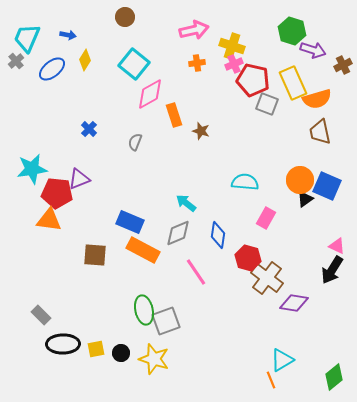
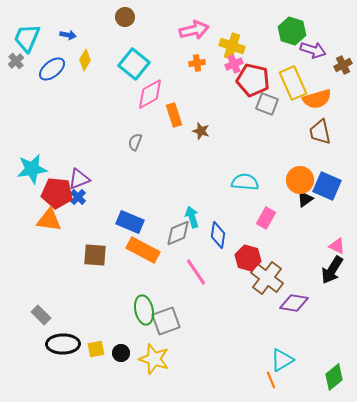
blue cross at (89, 129): moved 11 px left, 68 px down
cyan arrow at (186, 203): moved 6 px right, 14 px down; rotated 35 degrees clockwise
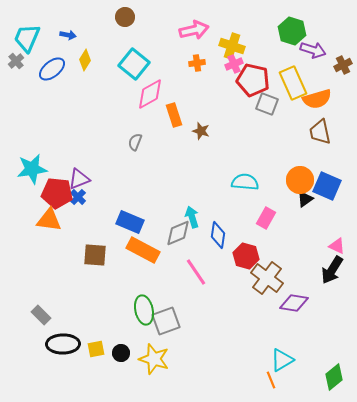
red hexagon at (248, 258): moved 2 px left, 2 px up
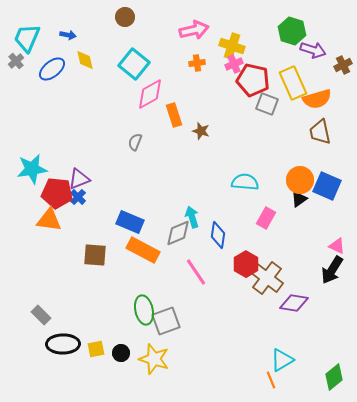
yellow diamond at (85, 60): rotated 45 degrees counterclockwise
black triangle at (305, 199): moved 6 px left
red hexagon at (246, 256): moved 8 px down; rotated 15 degrees clockwise
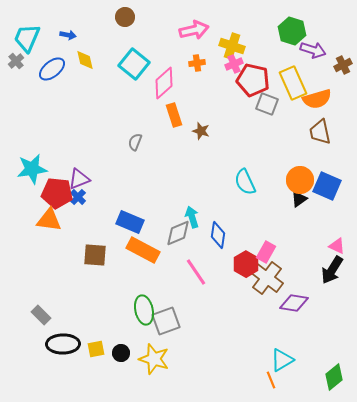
pink diamond at (150, 94): moved 14 px right, 11 px up; rotated 12 degrees counterclockwise
cyan semicircle at (245, 182): rotated 120 degrees counterclockwise
pink rectangle at (266, 218): moved 34 px down
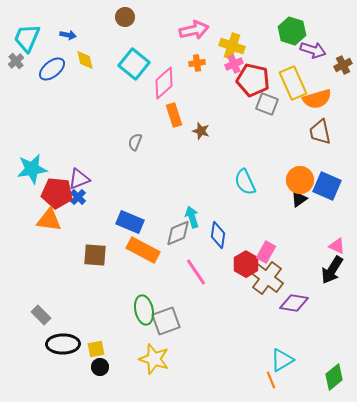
black circle at (121, 353): moved 21 px left, 14 px down
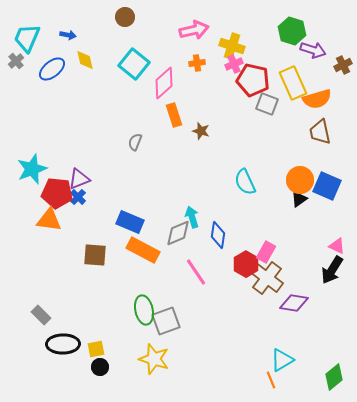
cyan star at (32, 169): rotated 12 degrees counterclockwise
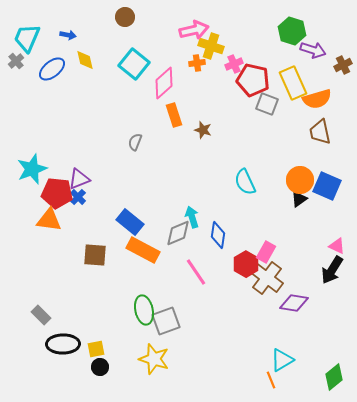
yellow cross at (232, 46): moved 21 px left
brown star at (201, 131): moved 2 px right, 1 px up
blue rectangle at (130, 222): rotated 16 degrees clockwise
